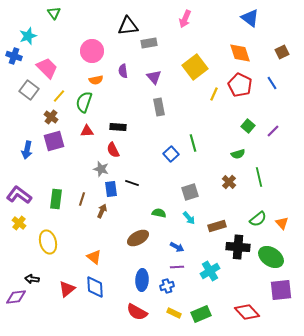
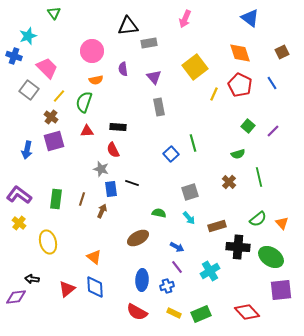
purple semicircle at (123, 71): moved 2 px up
purple line at (177, 267): rotated 56 degrees clockwise
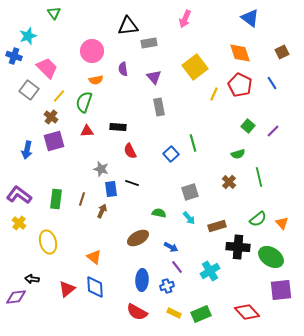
red semicircle at (113, 150): moved 17 px right, 1 px down
blue arrow at (177, 247): moved 6 px left
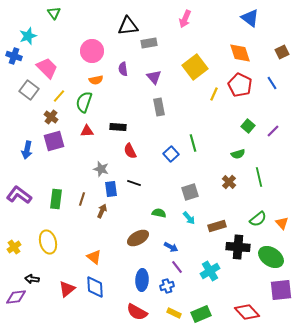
black line at (132, 183): moved 2 px right
yellow cross at (19, 223): moved 5 px left, 24 px down; rotated 16 degrees clockwise
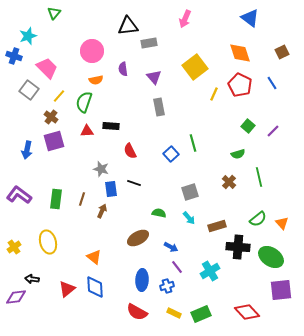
green triangle at (54, 13): rotated 16 degrees clockwise
black rectangle at (118, 127): moved 7 px left, 1 px up
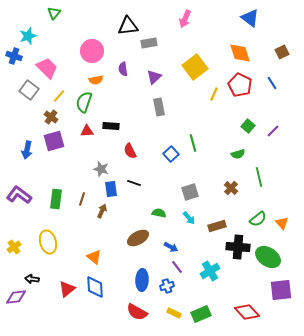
purple triangle at (154, 77): rotated 28 degrees clockwise
brown cross at (229, 182): moved 2 px right, 6 px down
green ellipse at (271, 257): moved 3 px left
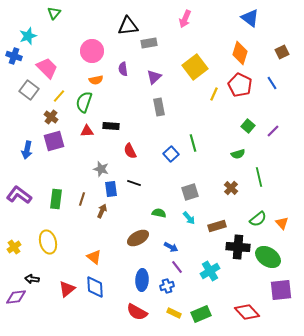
orange diamond at (240, 53): rotated 35 degrees clockwise
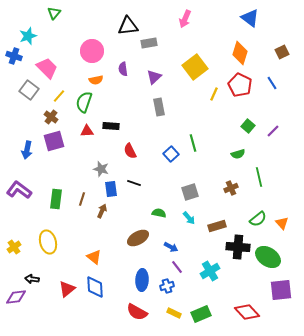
brown cross at (231, 188): rotated 24 degrees clockwise
purple L-shape at (19, 195): moved 5 px up
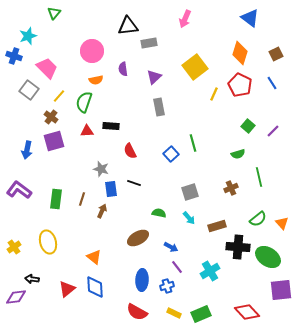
brown square at (282, 52): moved 6 px left, 2 px down
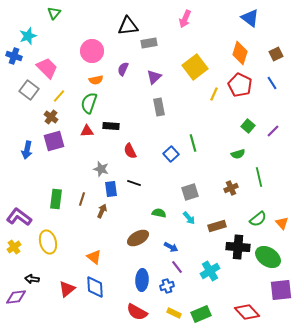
purple semicircle at (123, 69): rotated 32 degrees clockwise
green semicircle at (84, 102): moved 5 px right, 1 px down
purple L-shape at (19, 190): moved 27 px down
